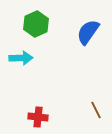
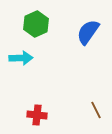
red cross: moved 1 px left, 2 px up
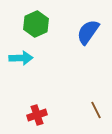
red cross: rotated 24 degrees counterclockwise
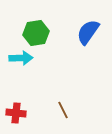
green hexagon: moved 9 px down; rotated 15 degrees clockwise
brown line: moved 33 px left
red cross: moved 21 px left, 2 px up; rotated 24 degrees clockwise
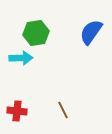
blue semicircle: moved 3 px right
red cross: moved 1 px right, 2 px up
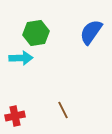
red cross: moved 2 px left, 5 px down; rotated 18 degrees counterclockwise
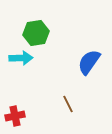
blue semicircle: moved 2 px left, 30 px down
brown line: moved 5 px right, 6 px up
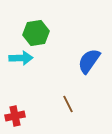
blue semicircle: moved 1 px up
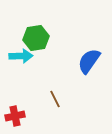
green hexagon: moved 5 px down
cyan arrow: moved 2 px up
brown line: moved 13 px left, 5 px up
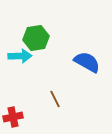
cyan arrow: moved 1 px left
blue semicircle: moved 2 px left, 1 px down; rotated 84 degrees clockwise
red cross: moved 2 px left, 1 px down
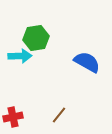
brown line: moved 4 px right, 16 px down; rotated 66 degrees clockwise
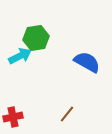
cyan arrow: rotated 25 degrees counterclockwise
brown line: moved 8 px right, 1 px up
